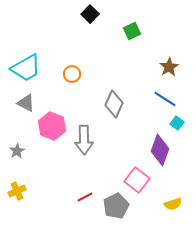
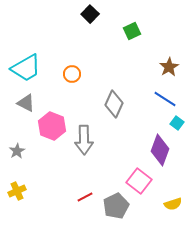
pink square: moved 2 px right, 1 px down
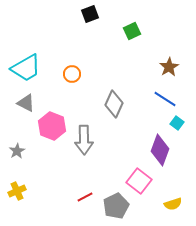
black square: rotated 24 degrees clockwise
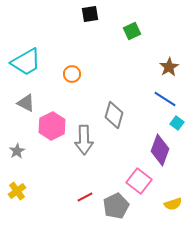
black square: rotated 12 degrees clockwise
cyan trapezoid: moved 6 px up
gray diamond: moved 11 px down; rotated 8 degrees counterclockwise
pink hexagon: rotated 12 degrees clockwise
yellow cross: rotated 12 degrees counterclockwise
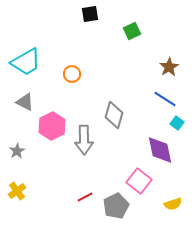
gray triangle: moved 1 px left, 1 px up
purple diamond: rotated 32 degrees counterclockwise
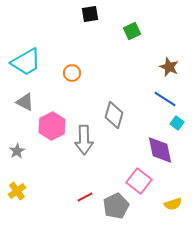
brown star: rotated 18 degrees counterclockwise
orange circle: moved 1 px up
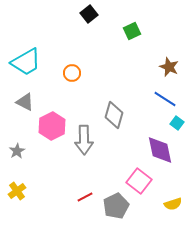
black square: moved 1 px left; rotated 30 degrees counterclockwise
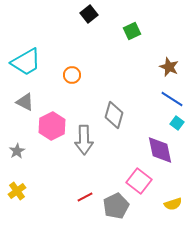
orange circle: moved 2 px down
blue line: moved 7 px right
